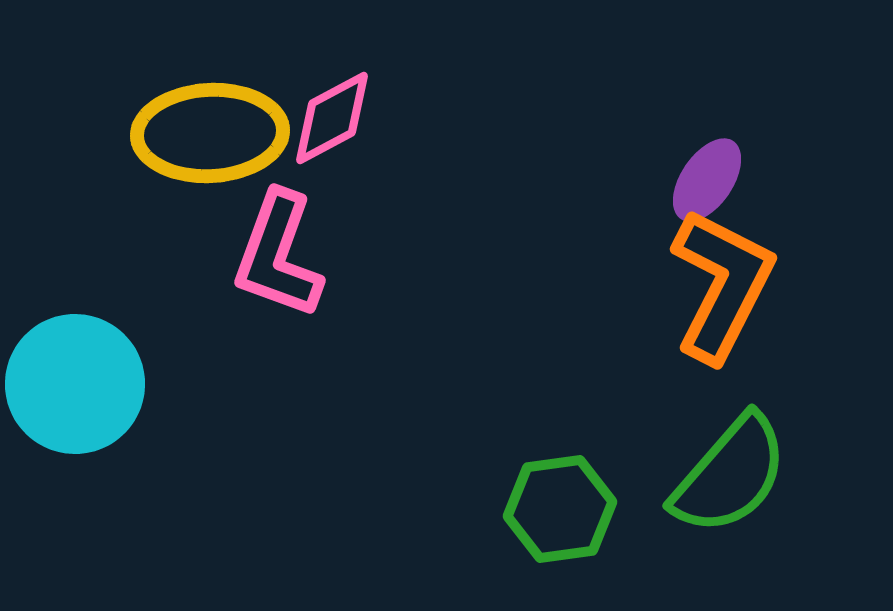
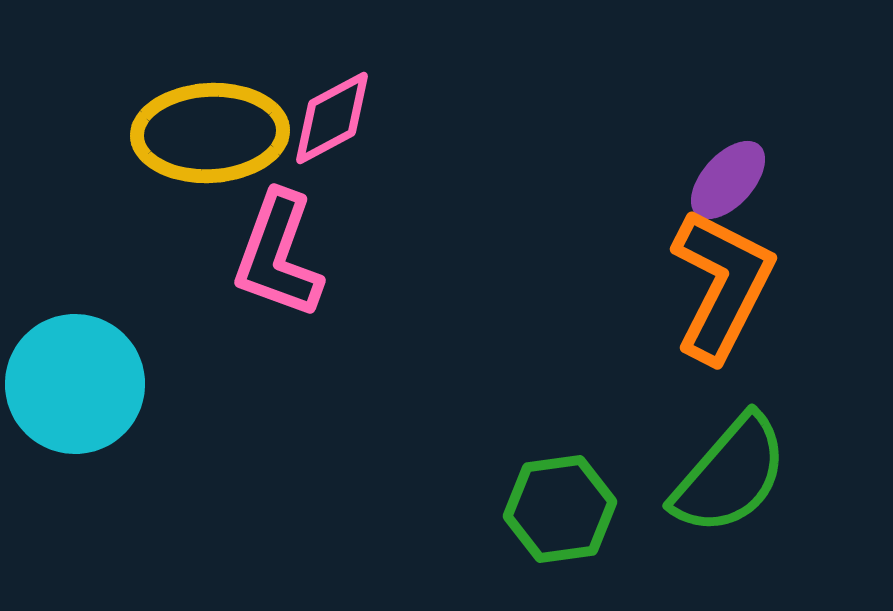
purple ellipse: moved 21 px right; rotated 8 degrees clockwise
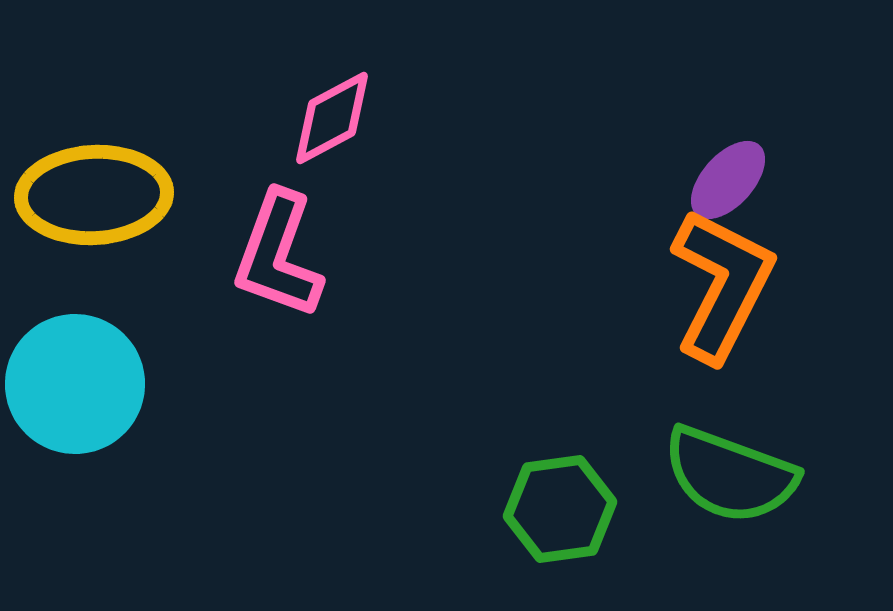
yellow ellipse: moved 116 px left, 62 px down
green semicircle: rotated 69 degrees clockwise
